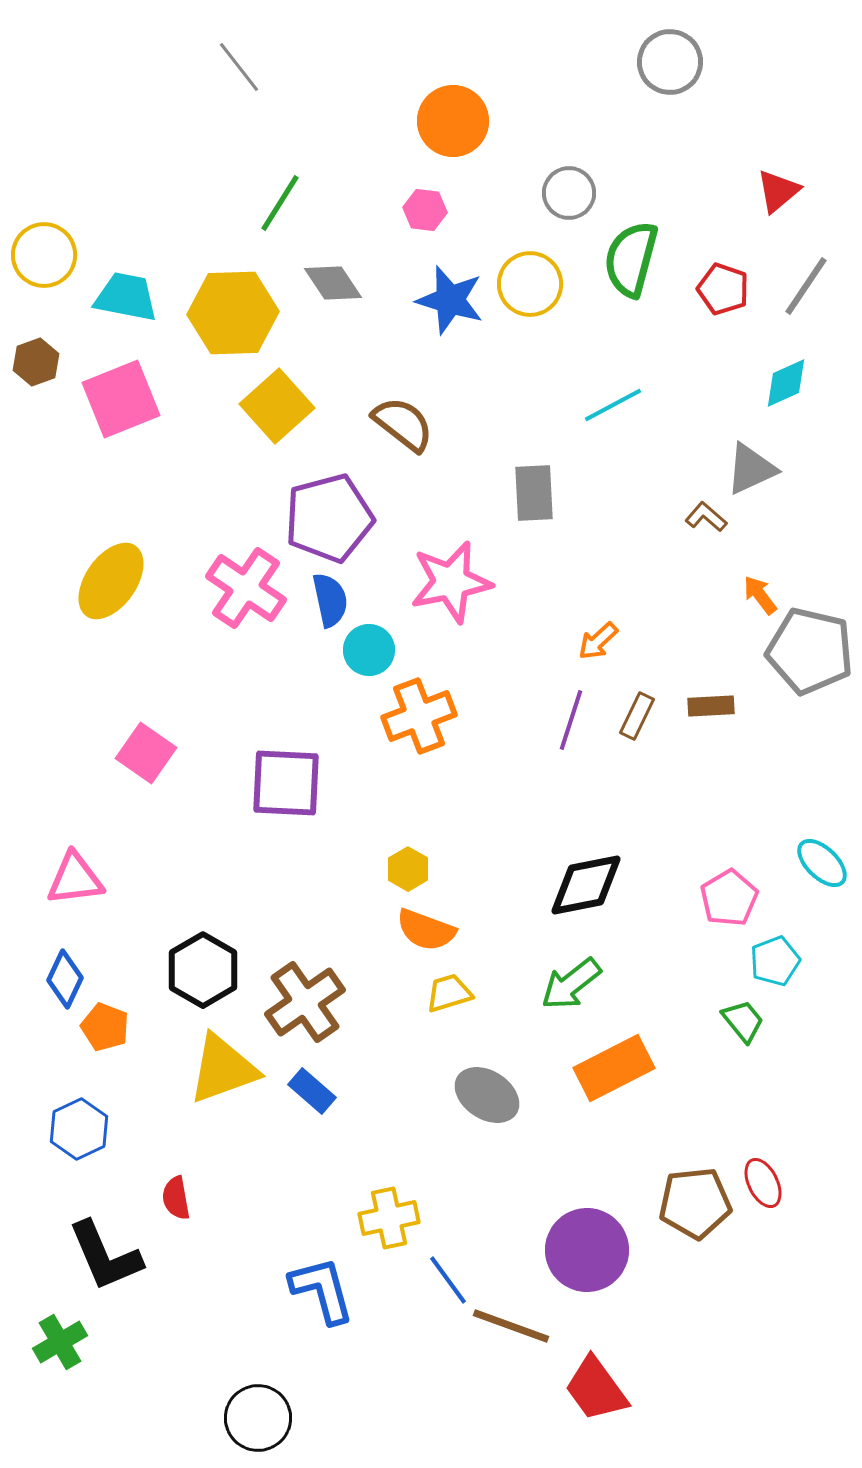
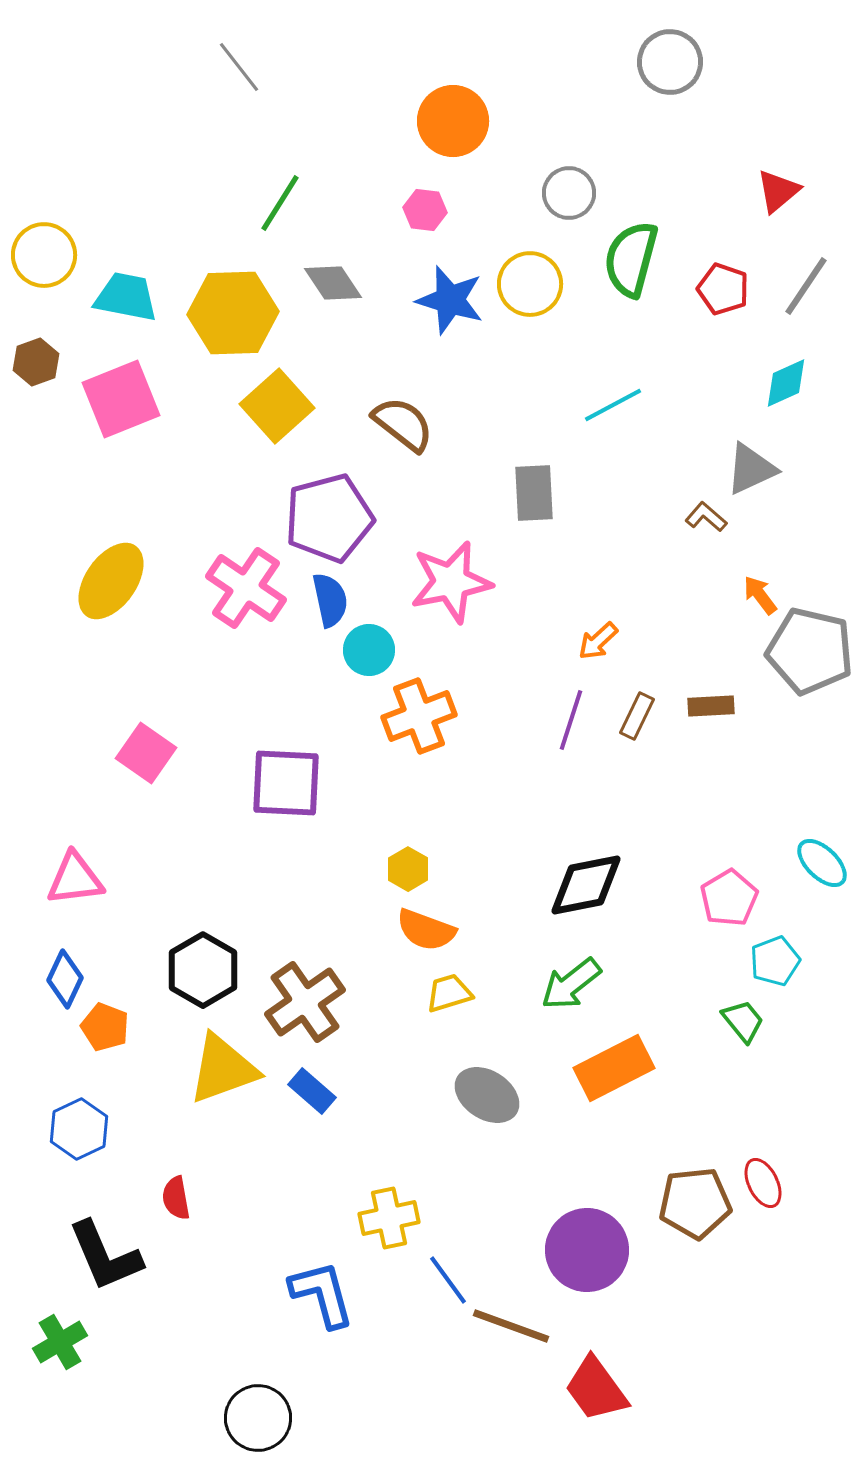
blue L-shape at (322, 1290): moved 4 px down
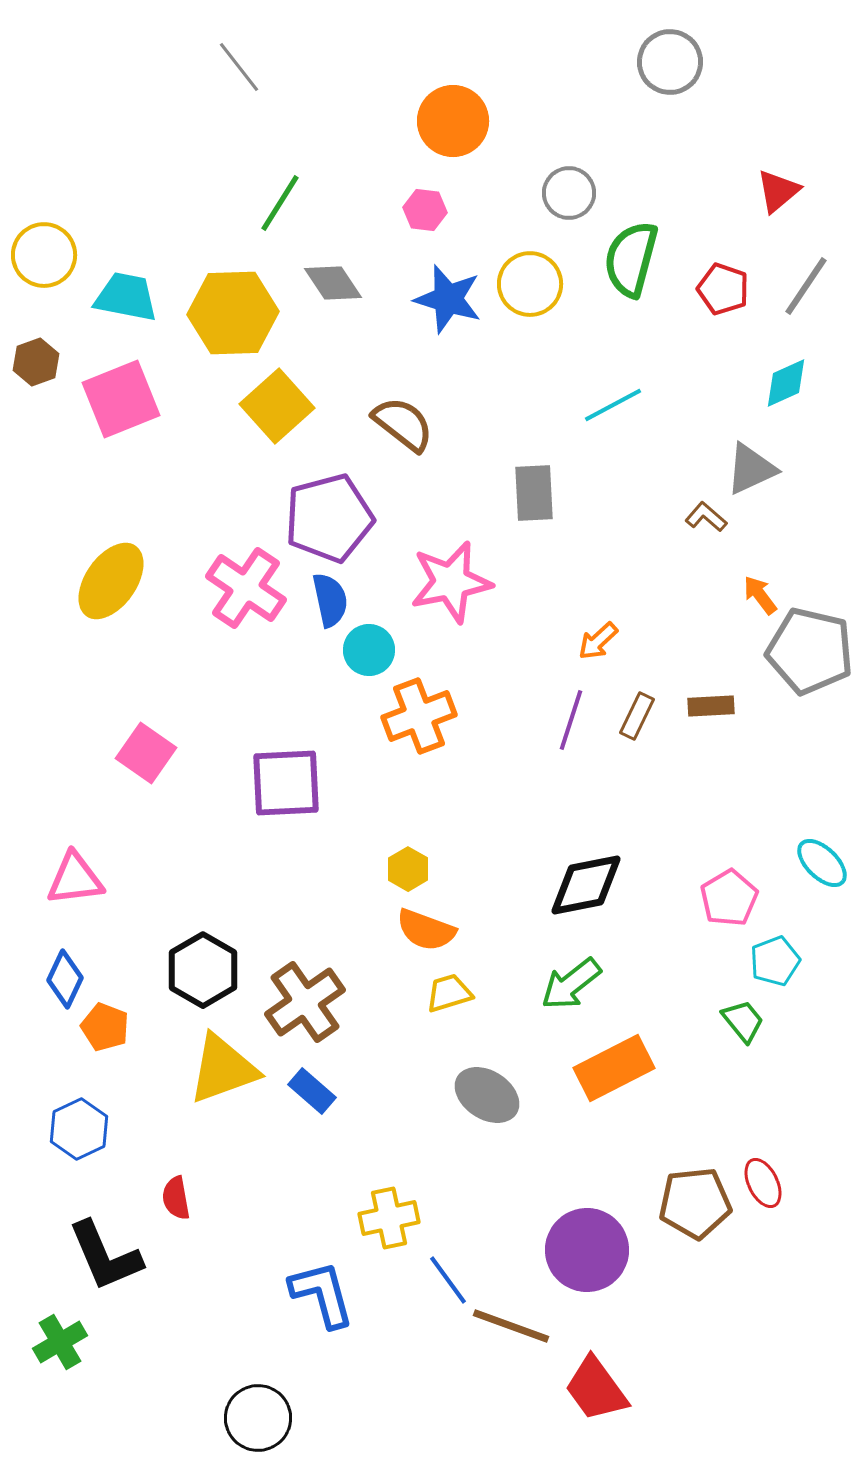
blue star at (450, 300): moved 2 px left, 1 px up
purple square at (286, 783): rotated 6 degrees counterclockwise
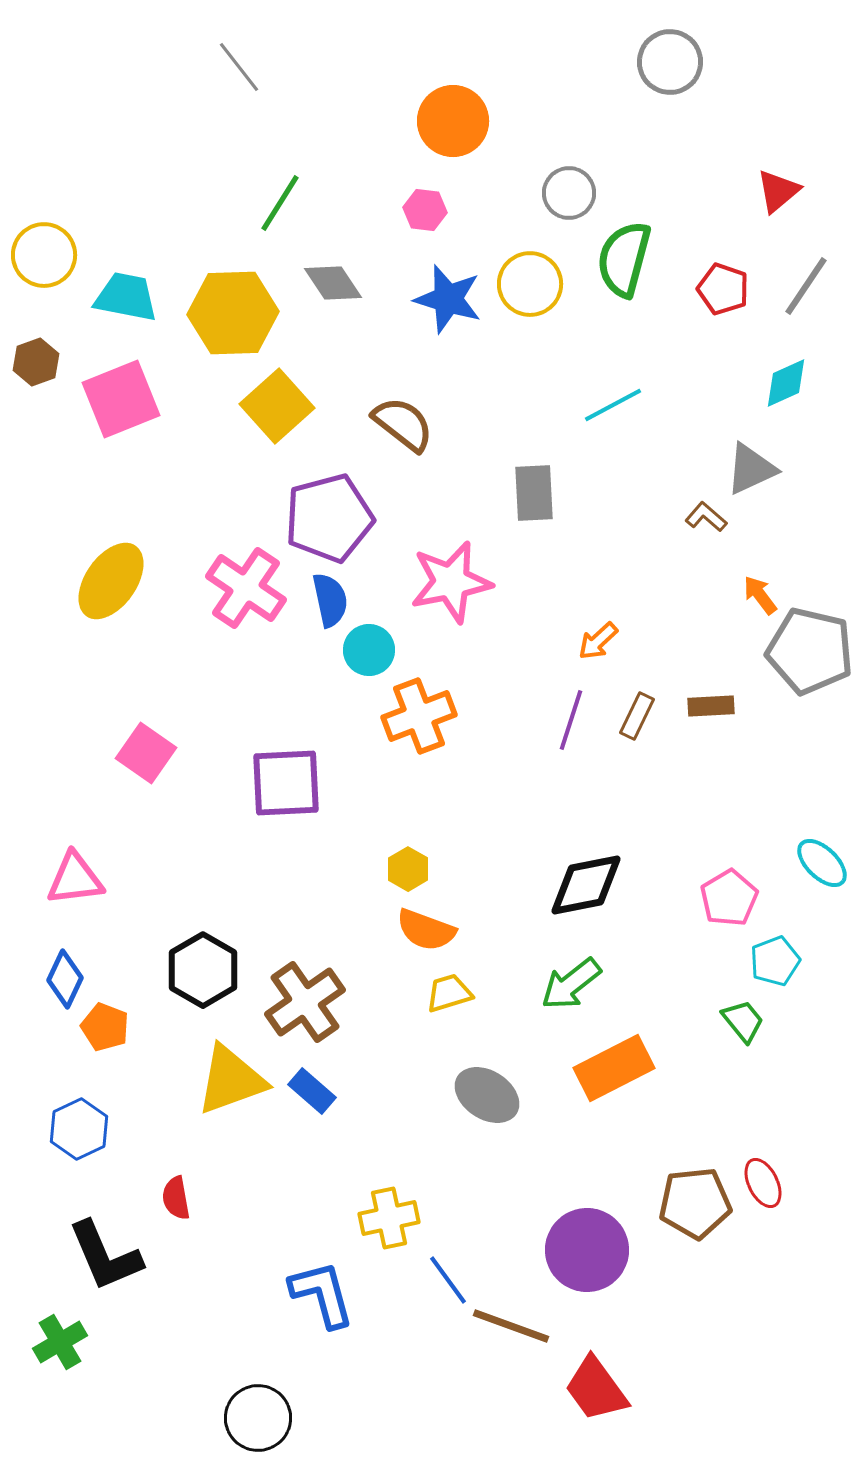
green semicircle at (631, 259): moved 7 px left
yellow triangle at (223, 1069): moved 8 px right, 11 px down
